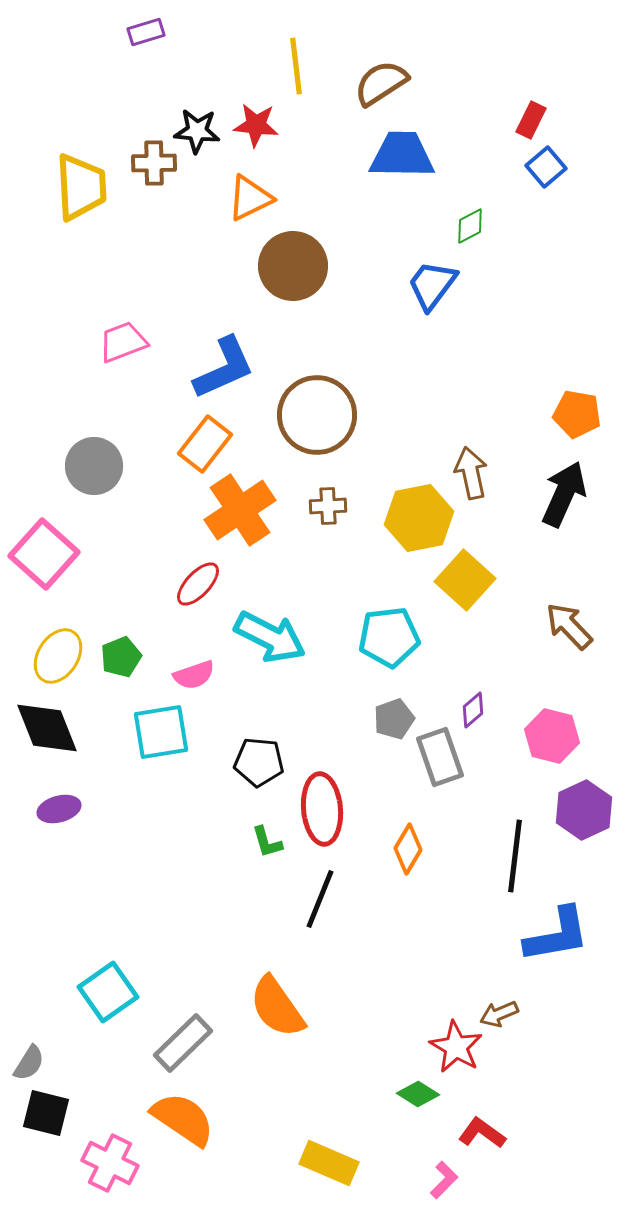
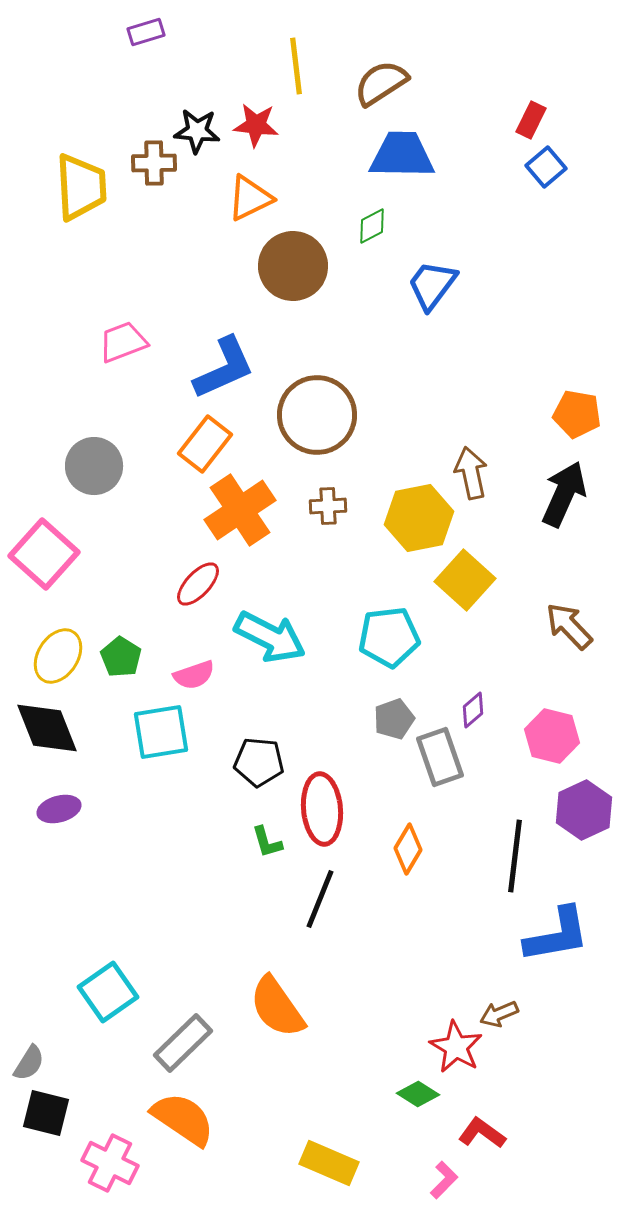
green diamond at (470, 226): moved 98 px left
green pentagon at (121, 657): rotated 18 degrees counterclockwise
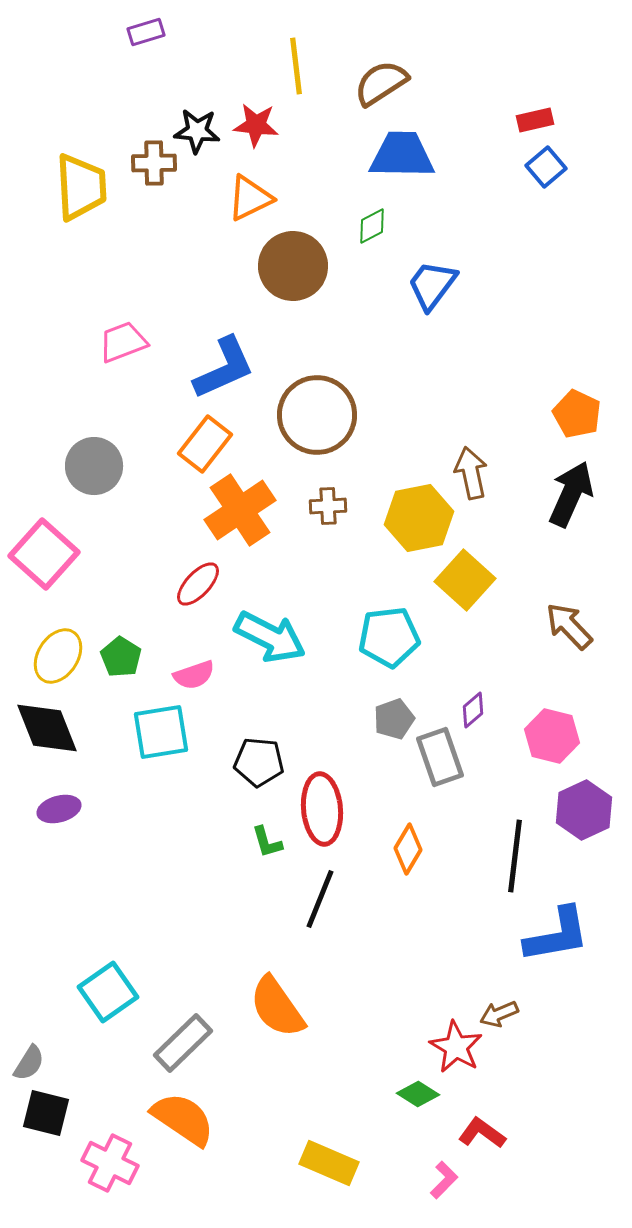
red rectangle at (531, 120): moved 4 px right; rotated 51 degrees clockwise
orange pentagon at (577, 414): rotated 15 degrees clockwise
black arrow at (564, 494): moved 7 px right
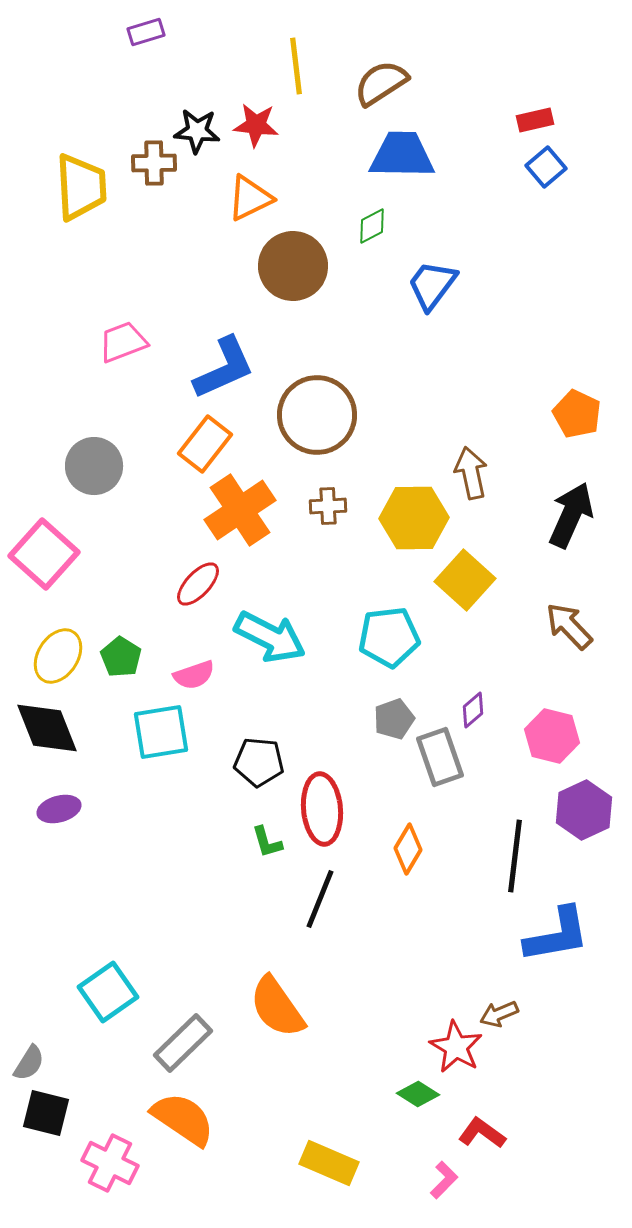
black arrow at (571, 494): moved 21 px down
yellow hexagon at (419, 518): moved 5 px left; rotated 10 degrees clockwise
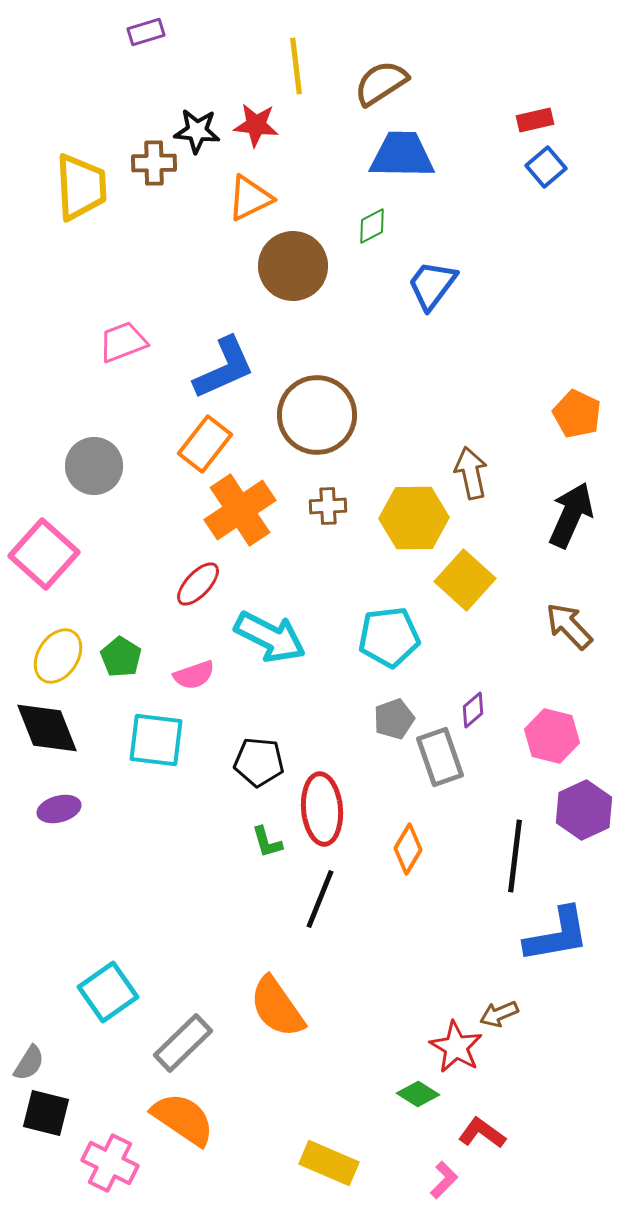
cyan square at (161, 732): moved 5 px left, 8 px down; rotated 16 degrees clockwise
